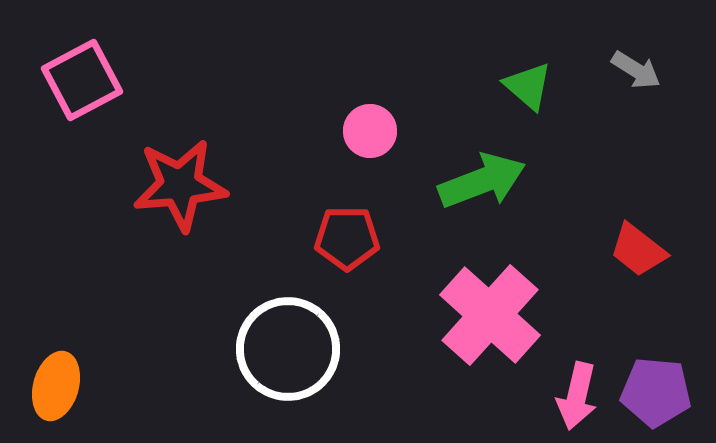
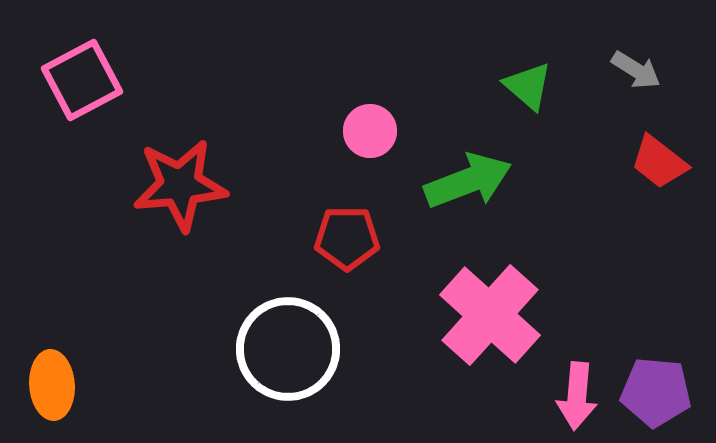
green arrow: moved 14 px left
red trapezoid: moved 21 px right, 88 px up
orange ellipse: moved 4 px left, 1 px up; rotated 20 degrees counterclockwise
pink arrow: rotated 8 degrees counterclockwise
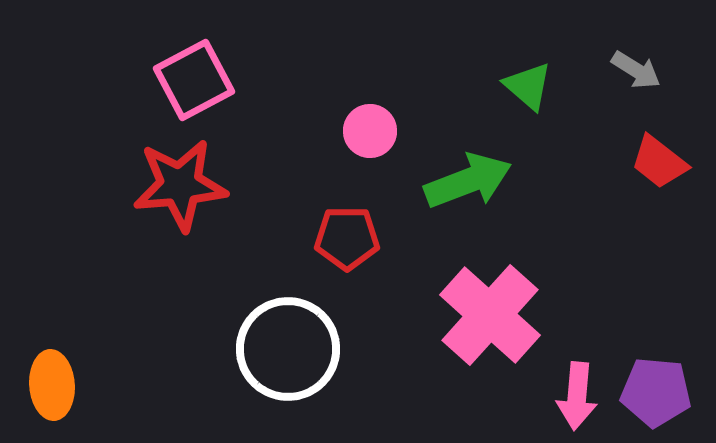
pink square: moved 112 px right
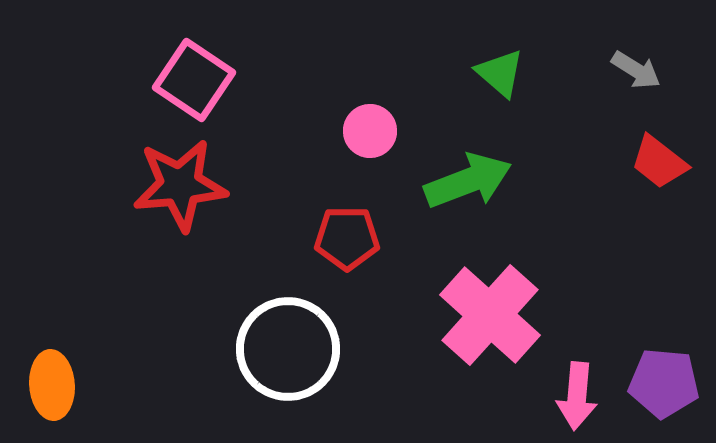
pink square: rotated 28 degrees counterclockwise
green triangle: moved 28 px left, 13 px up
purple pentagon: moved 8 px right, 9 px up
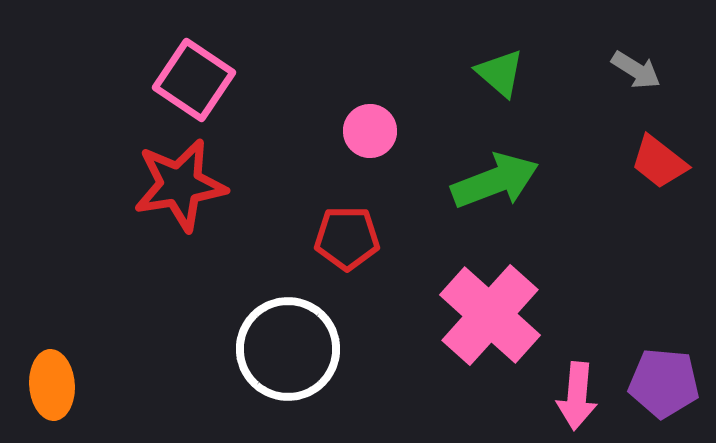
green arrow: moved 27 px right
red star: rotated 4 degrees counterclockwise
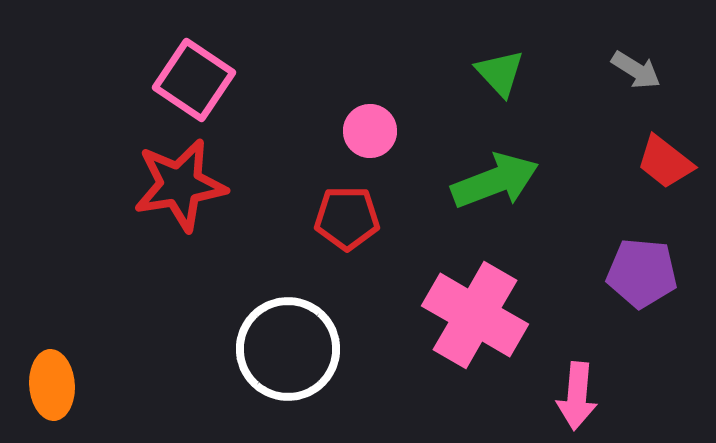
green triangle: rotated 6 degrees clockwise
red trapezoid: moved 6 px right
red pentagon: moved 20 px up
pink cross: moved 15 px left; rotated 12 degrees counterclockwise
purple pentagon: moved 22 px left, 110 px up
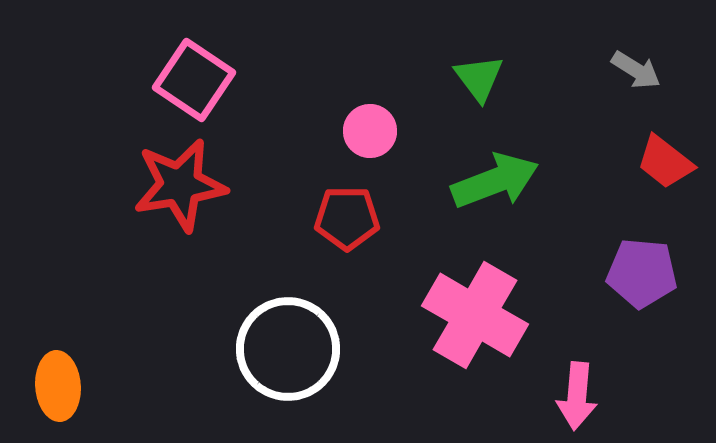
green triangle: moved 21 px left, 5 px down; rotated 6 degrees clockwise
orange ellipse: moved 6 px right, 1 px down
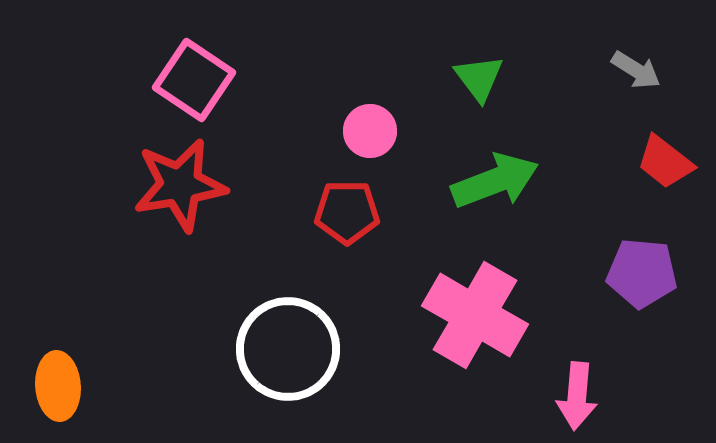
red pentagon: moved 6 px up
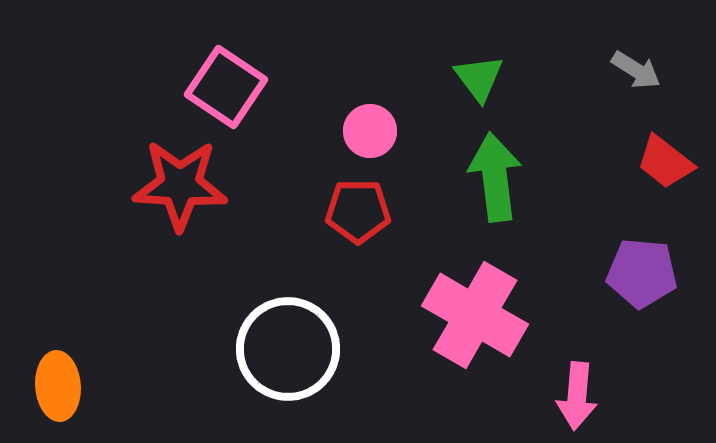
pink square: moved 32 px right, 7 px down
green arrow: moved 4 px up; rotated 76 degrees counterclockwise
red star: rotated 12 degrees clockwise
red pentagon: moved 11 px right, 1 px up
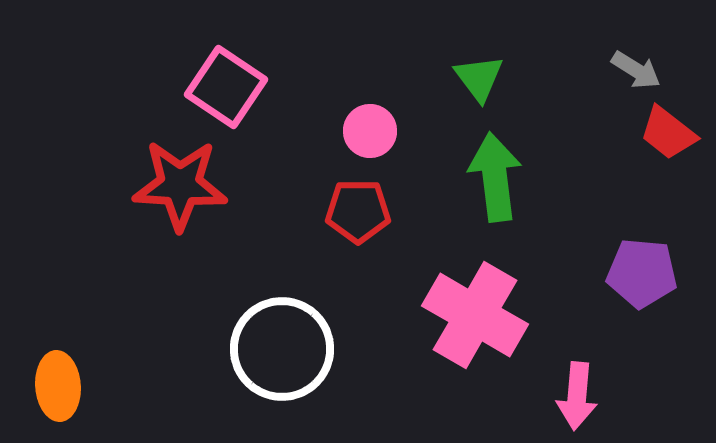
red trapezoid: moved 3 px right, 29 px up
white circle: moved 6 px left
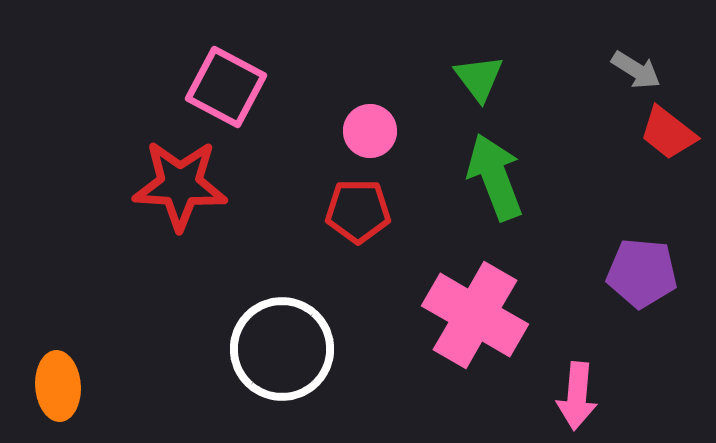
pink square: rotated 6 degrees counterclockwise
green arrow: rotated 14 degrees counterclockwise
